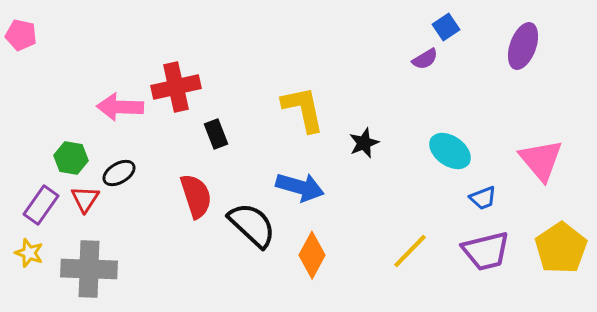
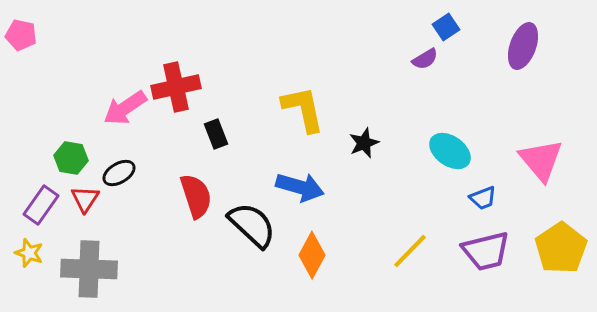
pink arrow: moved 5 px right, 1 px down; rotated 36 degrees counterclockwise
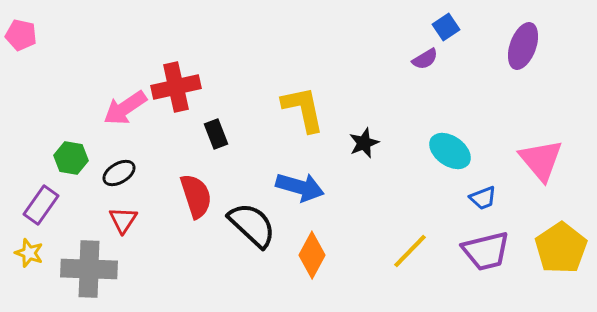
red triangle: moved 38 px right, 21 px down
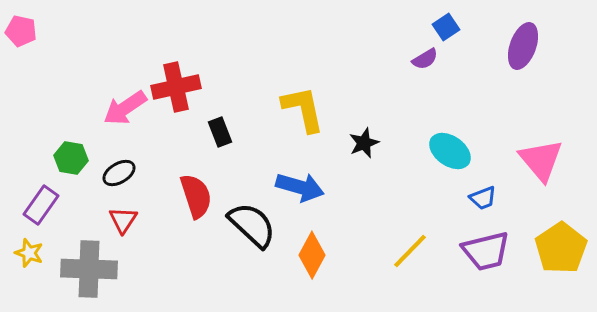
pink pentagon: moved 4 px up
black rectangle: moved 4 px right, 2 px up
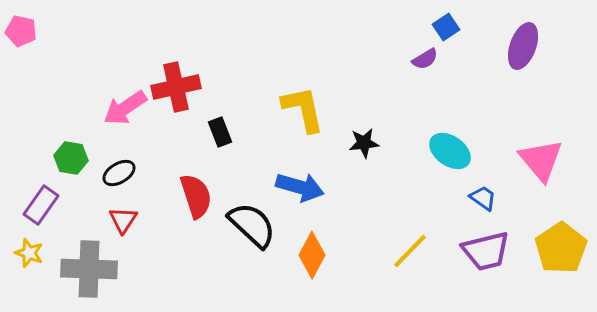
black star: rotated 16 degrees clockwise
blue trapezoid: rotated 124 degrees counterclockwise
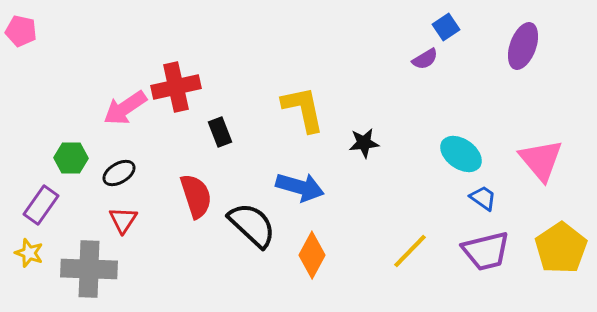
cyan ellipse: moved 11 px right, 3 px down
green hexagon: rotated 8 degrees counterclockwise
